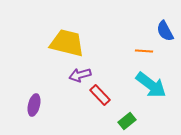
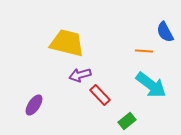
blue semicircle: moved 1 px down
purple ellipse: rotated 20 degrees clockwise
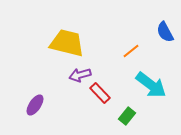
orange line: moved 13 px left; rotated 42 degrees counterclockwise
red rectangle: moved 2 px up
purple ellipse: moved 1 px right
green rectangle: moved 5 px up; rotated 12 degrees counterclockwise
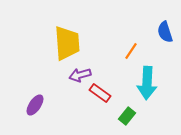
blue semicircle: rotated 10 degrees clockwise
yellow trapezoid: rotated 72 degrees clockwise
orange line: rotated 18 degrees counterclockwise
cyan arrow: moved 4 px left, 2 px up; rotated 56 degrees clockwise
red rectangle: rotated 10 degrees counterclockwise
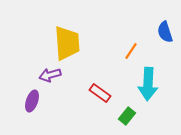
purple arrow: moved 30 px left
cyan arrow: moved 1 px right, 1 px down
purple ellipse: moved 3 px left, 4 px up; rotated 15 degrees counterclockwise
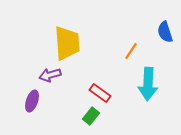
green rectangle: moved 36 px left
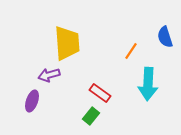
blue semicircle: moved 5 px down
purple arrow: moved 1 px left
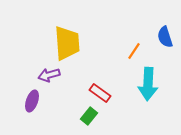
orange line: moved 3 px right
green rectangle: moved 2 px left
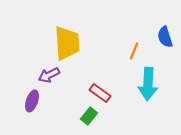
orange line: rotated 12 degrees counterclockwise
purple arrow: rotated 10 degrees counterclockwise
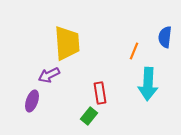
blue semicircle: rotated 25 degrees clockwise
red rectangle: rotated 45 degrees clockwise
